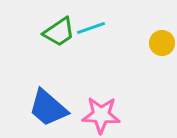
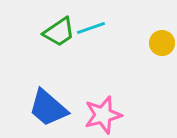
pink star: moved 2 px right; rotated 18 degrees counterclockwise
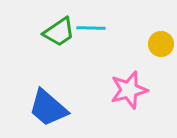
cyan line: rotated 20 degrees clockwise
yellow circle: moved 1 px left, 1 px down
pink star: moved 26 px right, 25 px up
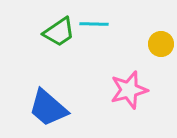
cyan line: moved 3 px right, 4 px up
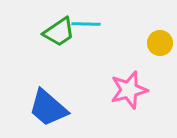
cyan line: moved 8 px left
yellow circle: moved 1 px left, 1 px up
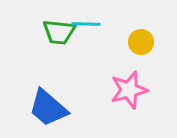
green trapezoid: rotated 40 degrees clockwise
yellow circle: moved 19 px left, 1 px up
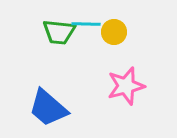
yellow circle: moved 27 px left, 10 px up
pink star: moved 3 px left, 4 px up
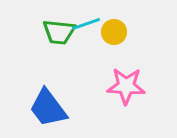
cyan line: rotated 20 degrees counterclockwise
pink star: rotated 18 degrees clockwise
blue trapezoid: rotated 12 degrees clockwise
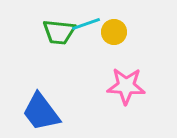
blue trapezoid: moved 7 px left, 4 px down
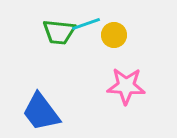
yellow circle: moved 3 px down
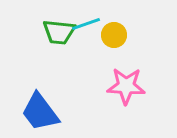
blue trapezoid: moved 1 px left
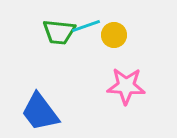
cyan line: moved 2 px down
